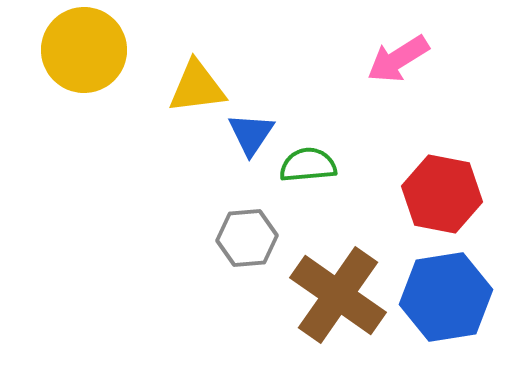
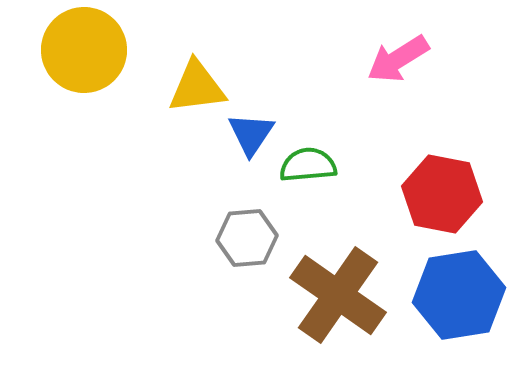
blue hexagon: moved 13 px right, 2 px up
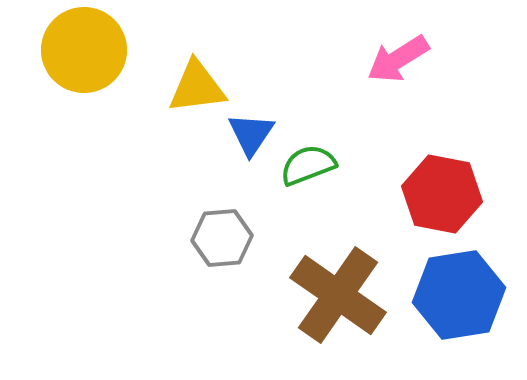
green semicircle: rotated 16 degrees counterclockwise
gray hexagon: moved 25 px left
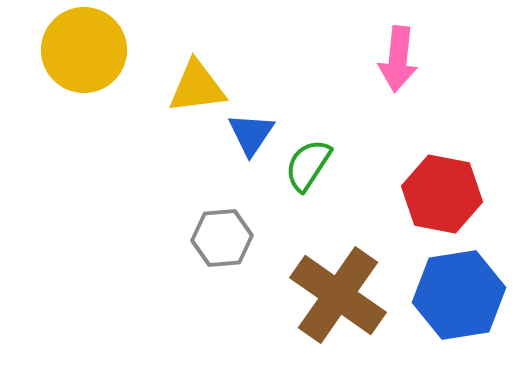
pink arrow: rotated 52 degrees counterclockwise
green semicircle: rotated 36 degrees counterclockwise
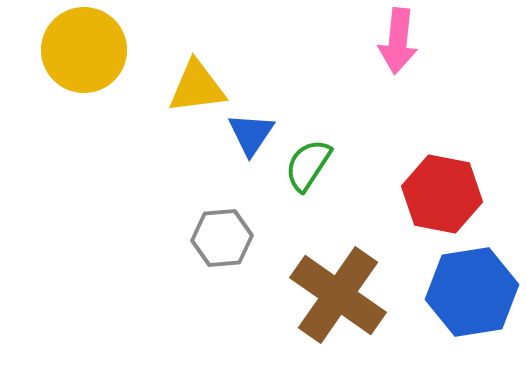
pink arrow: moved 18 px up
blue hexagon: moved 13 px right, 3 px up
